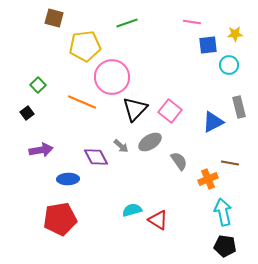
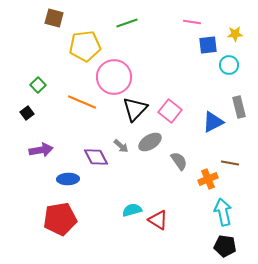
pink circle: moved 2 px right
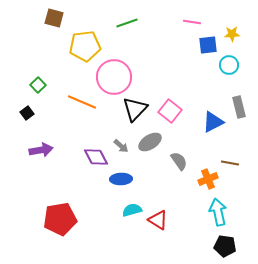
yellow star: moved 3 px left
blue ellipse: moved 53 px right
cyan arrow: moved 5 px left
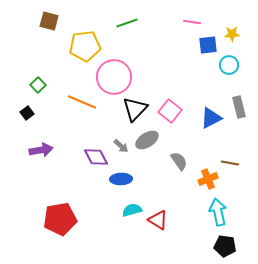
brown square: moved 5 px left, 3 px down
blue triangle: moved 2 px left, 4 px up
gray ellipse: moved 3 px left, 2 px up
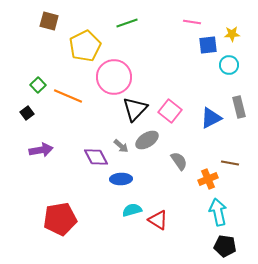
yellow pentagon: rotated 20 degrees counterclockwise
orange line: moved 14 px left, 6 px up
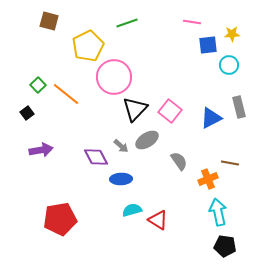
yellow pentagon: moved 3 px right
orange line: moved 2 px left, 2 px up; rotated 16 degrees clockwise
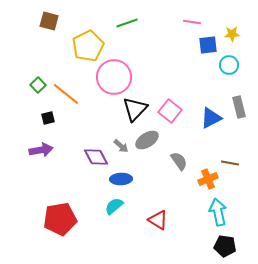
black square: moved 21 px right, 5 px down; rotated 24 degrees clockwise
cyan semicircle: moved 18 px left, 4 px up; rotated 24 degrees counterclockwise
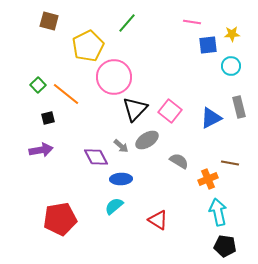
green line: rotated 30 degrees counterclockwise
cyan circle: moved 2 px right, 1 px down
gray semicircle: rotated 24 degrees counterclockwise
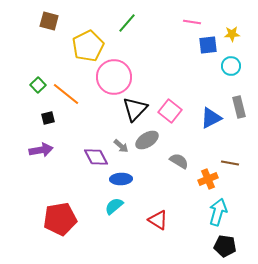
cyan arrow: rotated 28 degrees clockwise
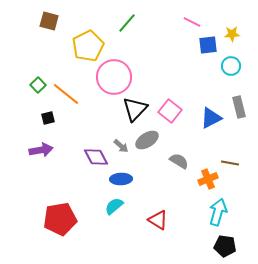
pink line: rotated 18 degrees clockwise
